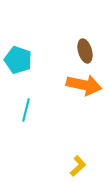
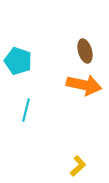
cyan pentagon: moved 1 px down
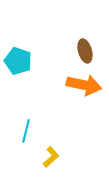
cyan line: moved 21 px down
yellow L-shape: moved 27 px left, 9 px up
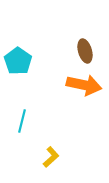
cyan pentagon: rotated 16 degrees clockwise
cyan line: moved 4 px left, 10 px up
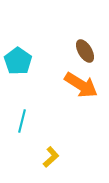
brown ellipse: rotated 15 degrees counterclockwise
orange arrow: moved 3 px left; rotated 20 degrees clockwise
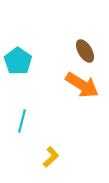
orange arrow: moved 1 px right
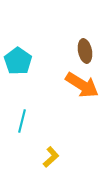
brown ellipse: rotated 20 degrees clockwise
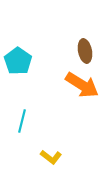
yellow L-shape: rotated 80 degrees clockwise
